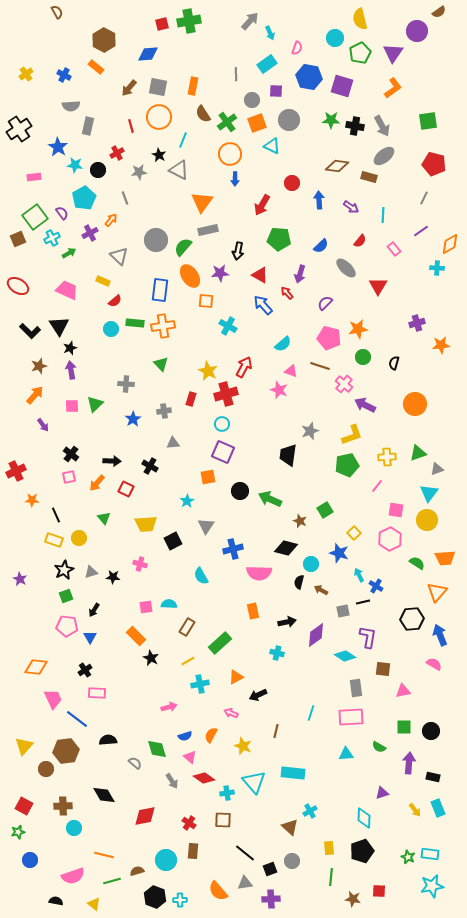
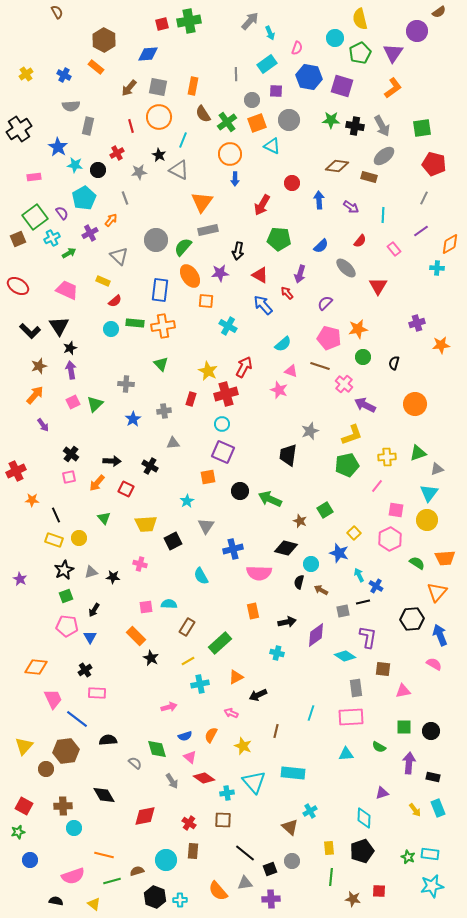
green square at (428, 121): moved 6 px left, 7 px down
pink square at (72, 406): moved 1 px right, 4 px up; rotated 24 degrees counterclockwise
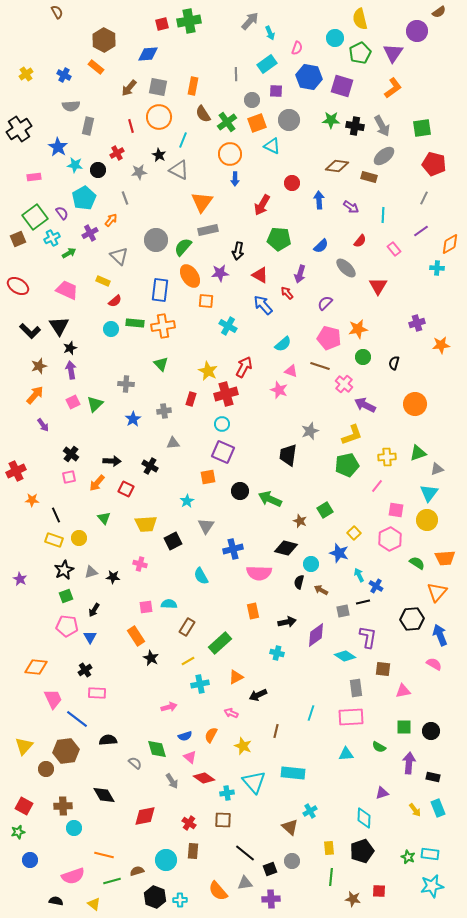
orange rectangle at (136, 636): rotated 12 degrees clockwise
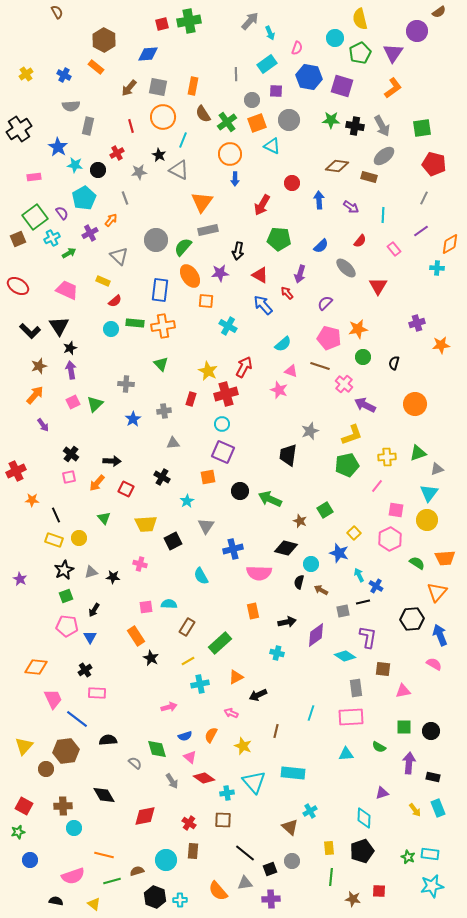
orange circle at (159, 117): moved 4 px right
black cross at (150, 466): moved 12 px right, 11 px down
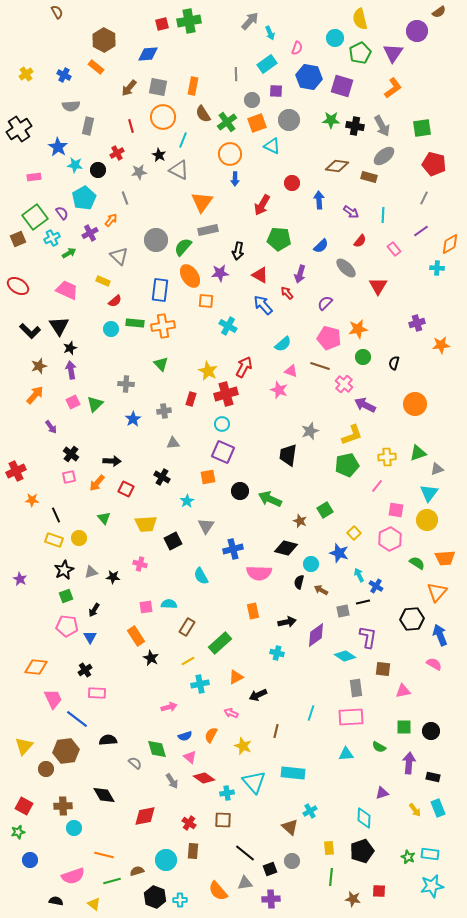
purple arrow at (351, 207): moved 5 px down
purple arrow at (43, 425): moved 8 px right, 2 px down
